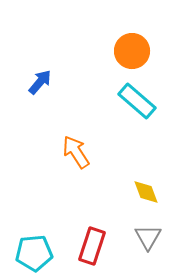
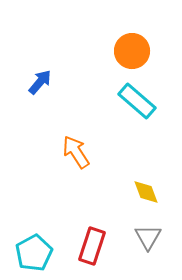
cyan pentagon: rotated 24 degrees counterclockwise
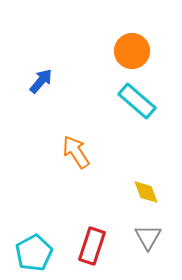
blue arrow: moved 1 px right, 1 px up
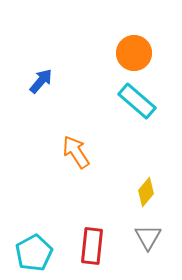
orange circle: moved 2 px right, 2 px down
yellow diamond: rotated 60 degrees clockwise
red rectangle: rotated 12 degrees counterclockwise
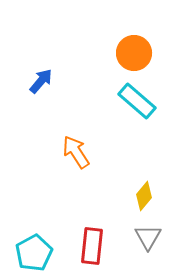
yellow diamond: moved 2 px left, 4 px down
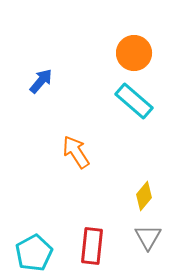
cyan rectangle: moved 3 px left
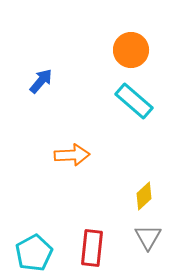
orange circle: moved 3 px left, 3 px up
orange arrow: moved 4 px left, 3 px down; rotated 120 degrees clockwise
yellow diamond: rotated 8 degrees clockwise
red rectangle: moved 2 px down
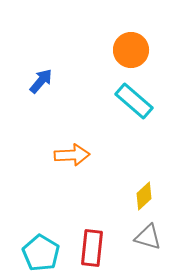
gray triangle: rotated 44 degrees counterclockwise
cyan pentagon: moved 7 px right; rotated 12 degrees counterclockwise
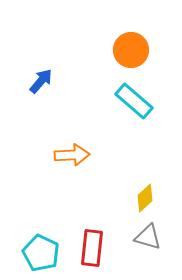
yellow diamond: moved 1 px right, 2 px down
cyan pentagon: rotated 6 degrees counterclockwise
